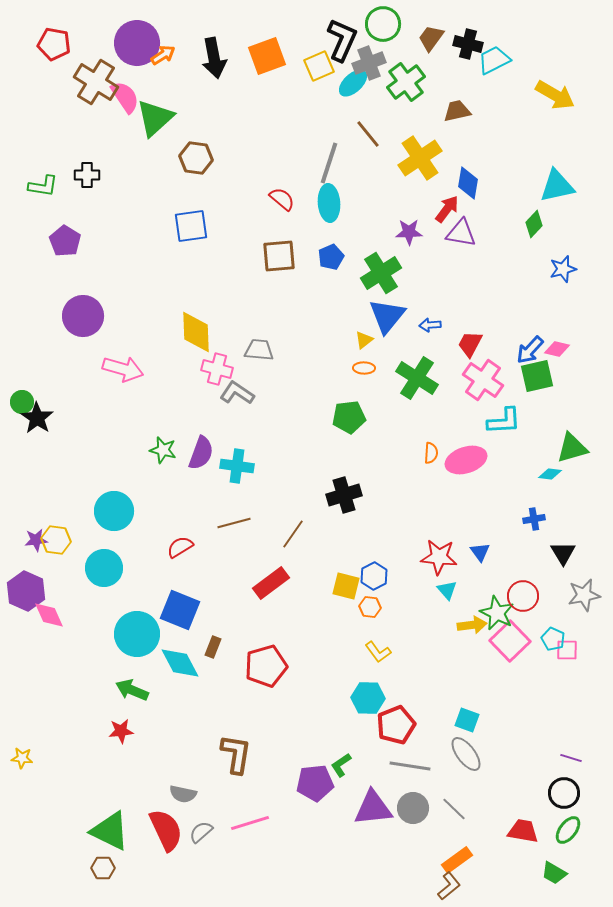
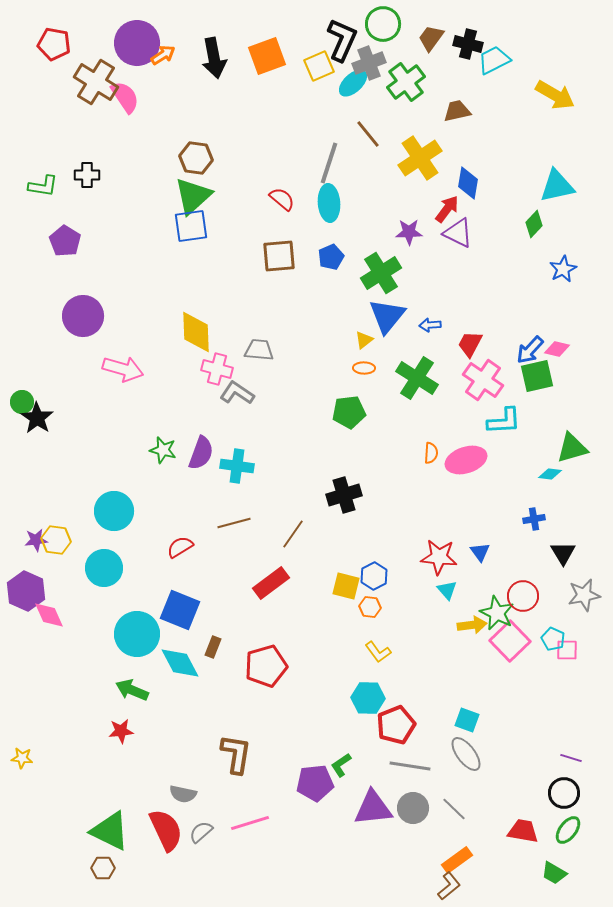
green triangle at (155, 118): moved 38 px right, 78 px down
purple triangle at (461, 233): moved 3 px left; rotated 16 degrees clockwise
blue star at (563, 269): rotated 12 degrees counterclockwise
green pentagon at (349, 417): moved 5 px up
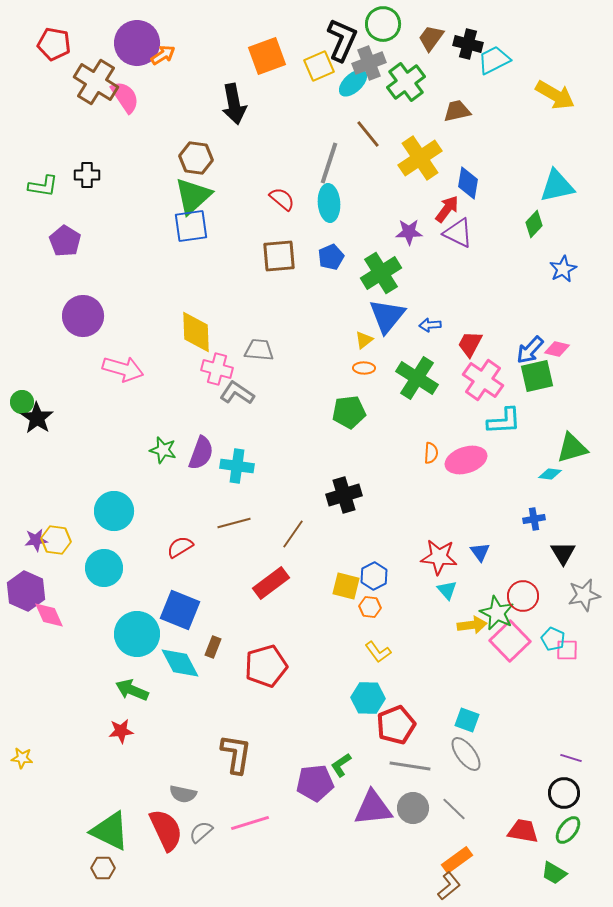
black arrow at (214, 58): moved 20 px right, 46 px down
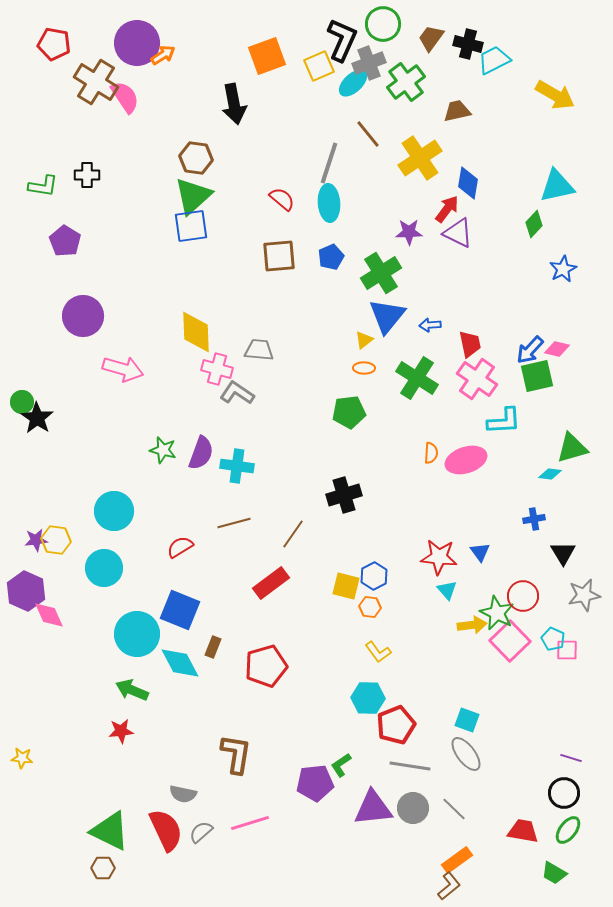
red trapezoid at (470, 344): rotated 140 degrees clockwise
pink cross at (483, 380): moved 6 px left, 1 px up
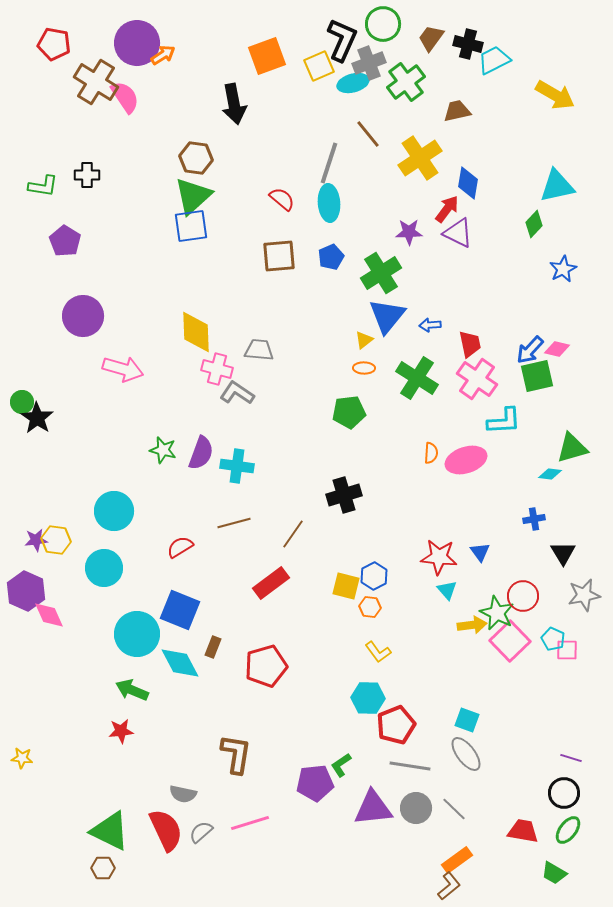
cyan ellipse at (353, 83): rotated 28 degrees clockwise
gray circle at (413, 808): moved 3 px right
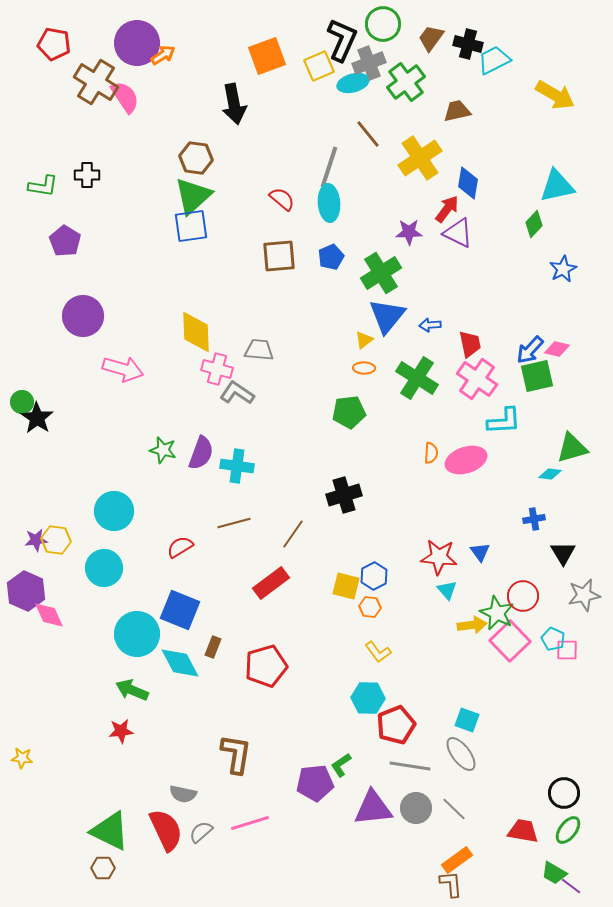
gray line at (329, 163): moved 4 px down
gray ellipse at (466, 754): moved 5 px left
purple line at (571, 758): moved 128 px down; rotated 20 degrees clockwise
brown L-shape at (449, 886): moved 2 px right, 2 px up; rotated 56 degrees counterclockwise
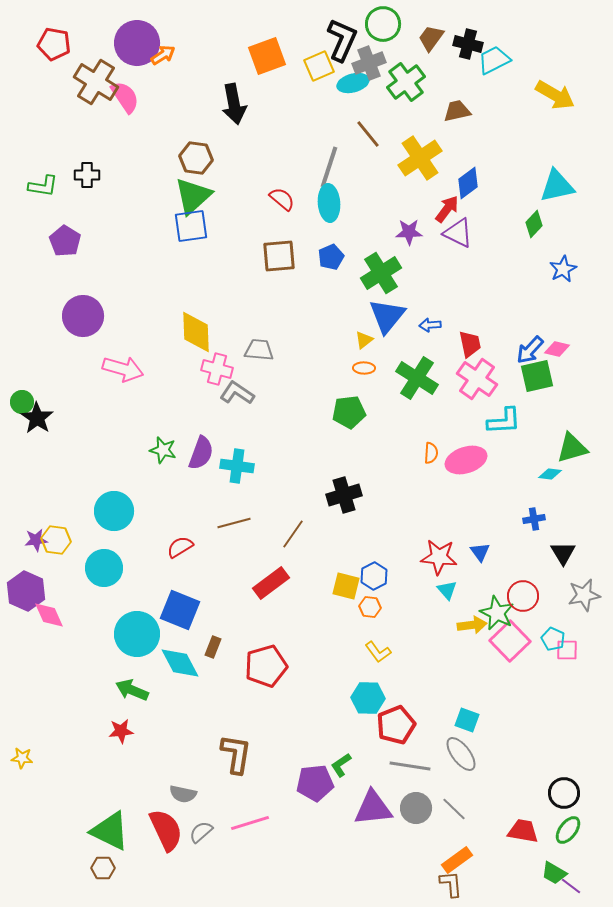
blue diamond at (468, 183): rotated 44 degrees clockwise
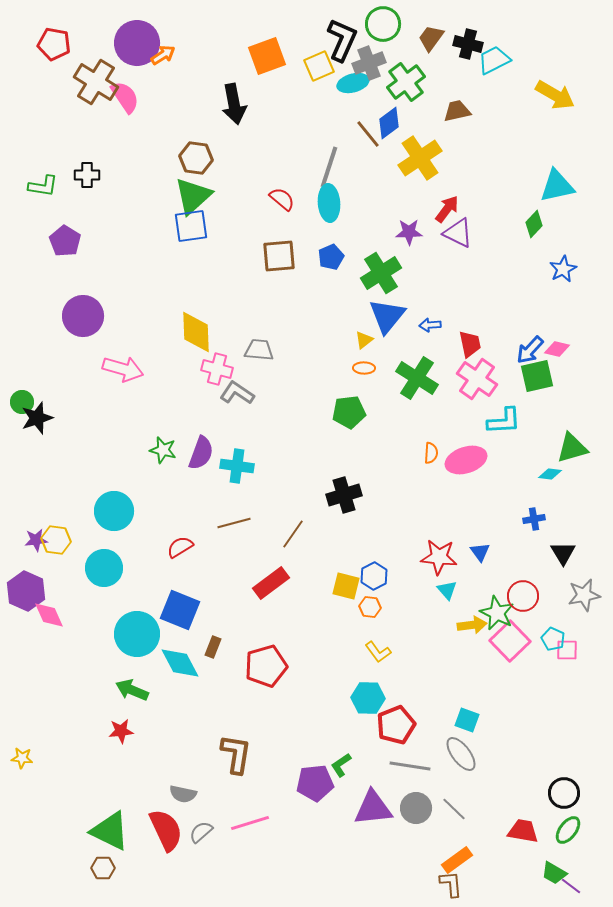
blue diamond at (468, 183): moved 79 px left, 60 px up
black star at (37, 418): rotated 20 degrees clockwise
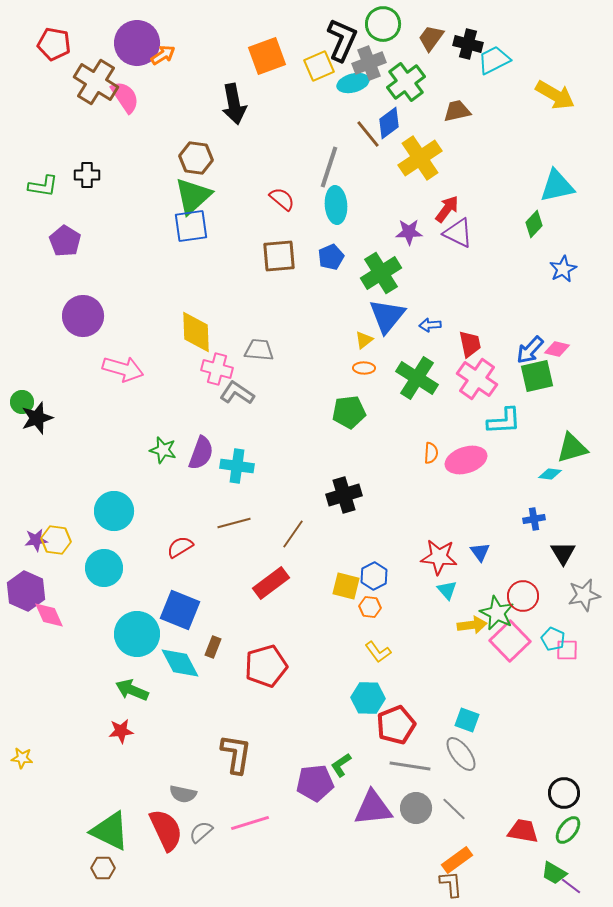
cyan ellipse at (329, 203): moved 7 px right, 2 px down
